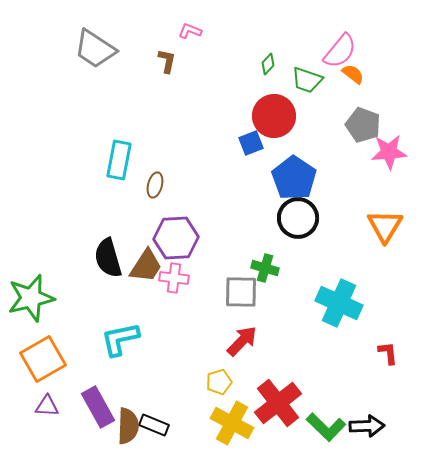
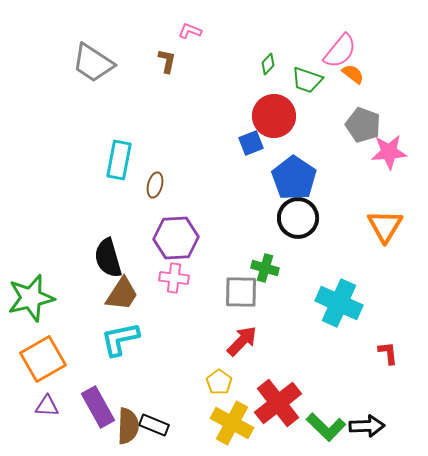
gray trapezoid: moved 2 px left, 14 px down
brown trapezoid: moved 24 px left, 28 px down
yellow pentagon: rotated 20 degrees counterclockwise
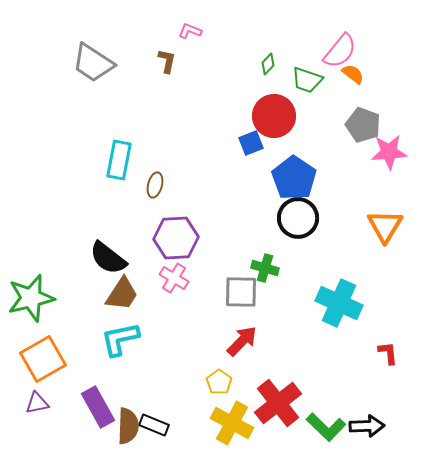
black semicircle: rotated 36 degrees counterclockwise
pink cross: rotated 24 degrees clockwise
purple triangle: moved 10 px left, 3 px up; rotated 15 degrees counterclockwise
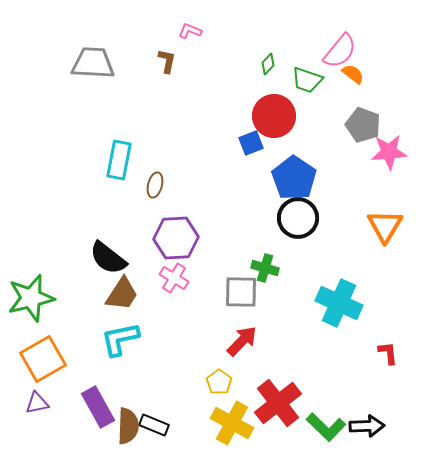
gray trapezoid: rotated 150 degrees clockwise
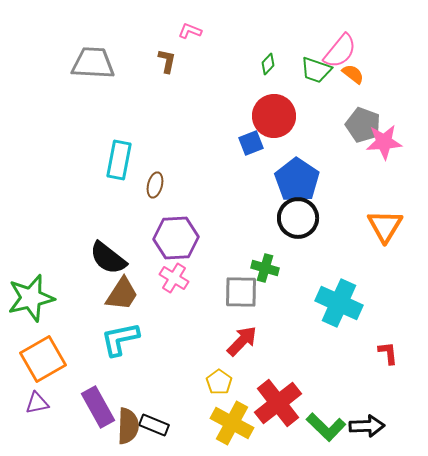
green trapezoid: moved 9 px right, 10 px up
pink star: moved 5 px left, 10 px up
blue pentagon: moved 3 px right, 2 px down
